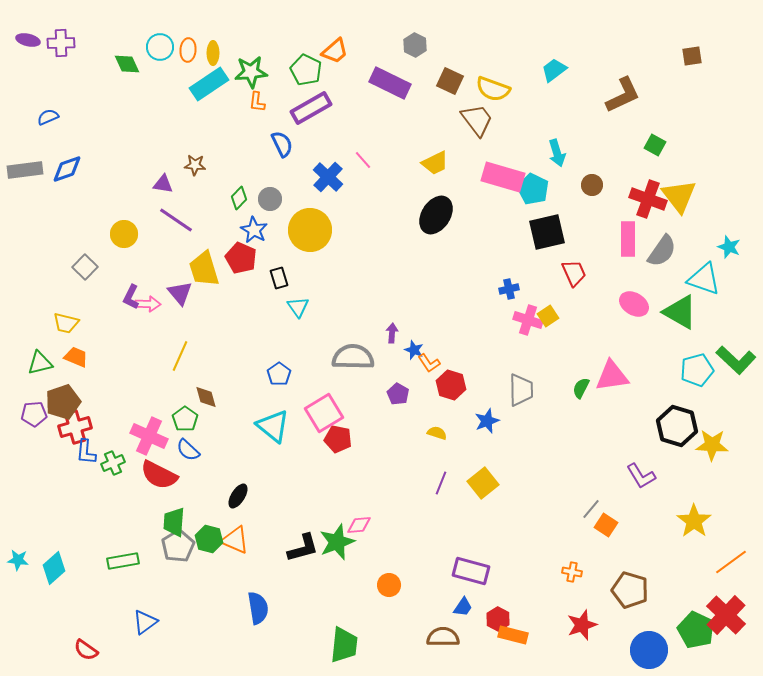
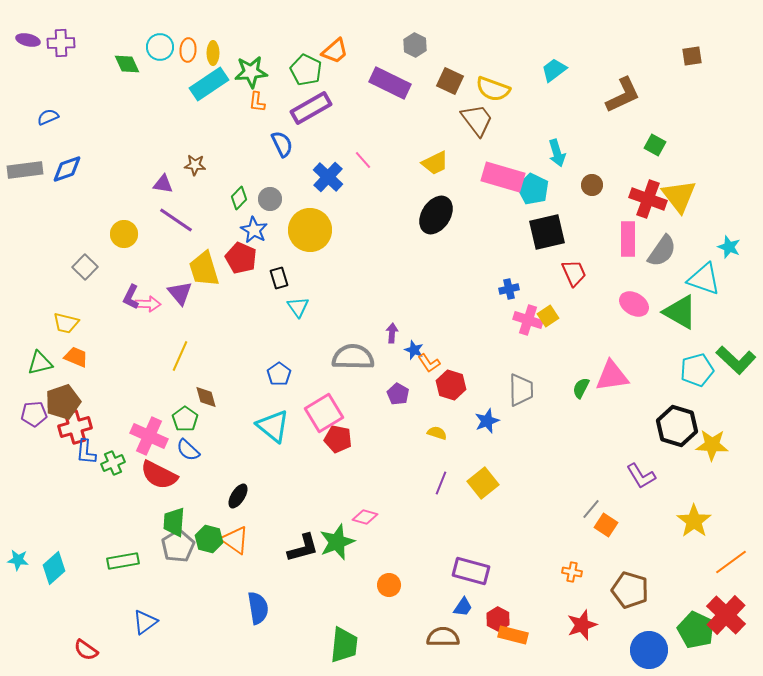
pink diamond at (359, 525): moved 6 px right, 8 px up; rotated 20 degrees clockwise
orange triangle at (235, 540): rotated 12 degrees clockwise
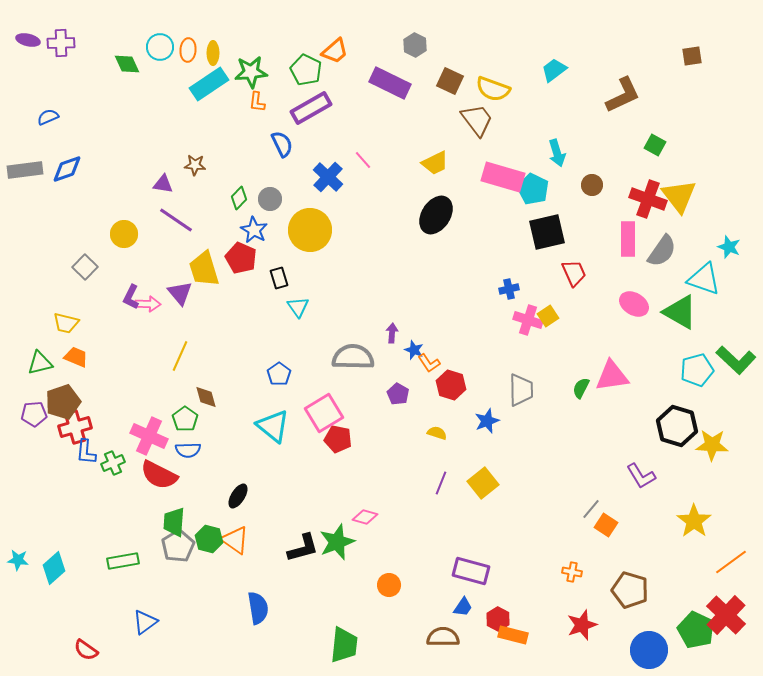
blue semicircle at (188, 450): rotated 45 degrees counterclockwise
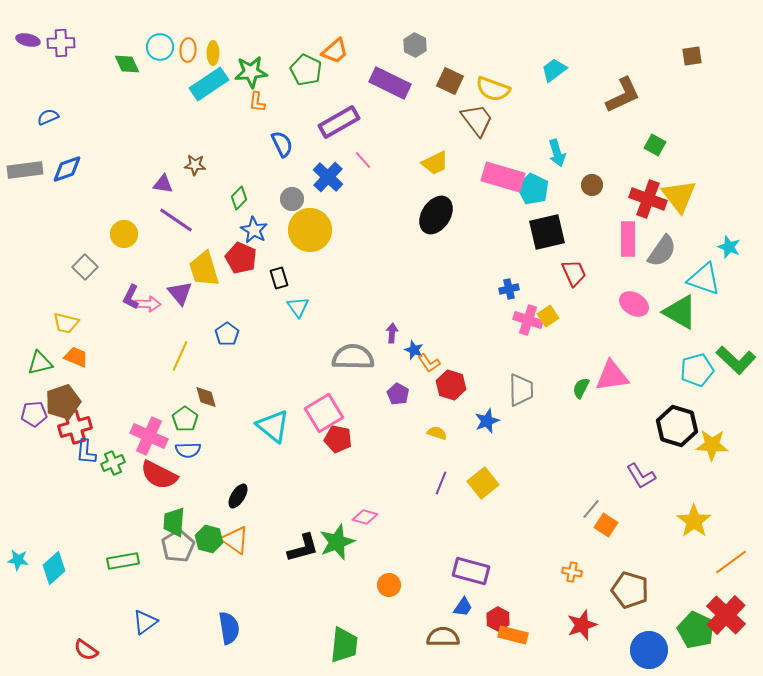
purple rectangle at (311, 108): moved 28 px right, 14 px down
gray circle at (270, 199): moved 22 px right
blue pentagon at (279, 374): moved 52 px left, 40 px up
blue semicircle at (258, 608): moved 29 px left, 20 px down
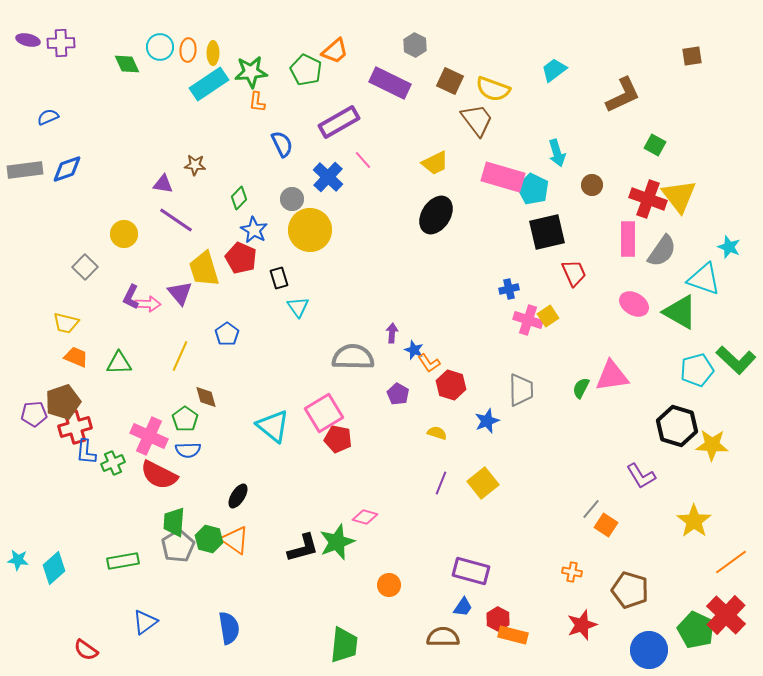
green triangle at (40, 363): moved 79 px right; rotated 12 degrees clockwise
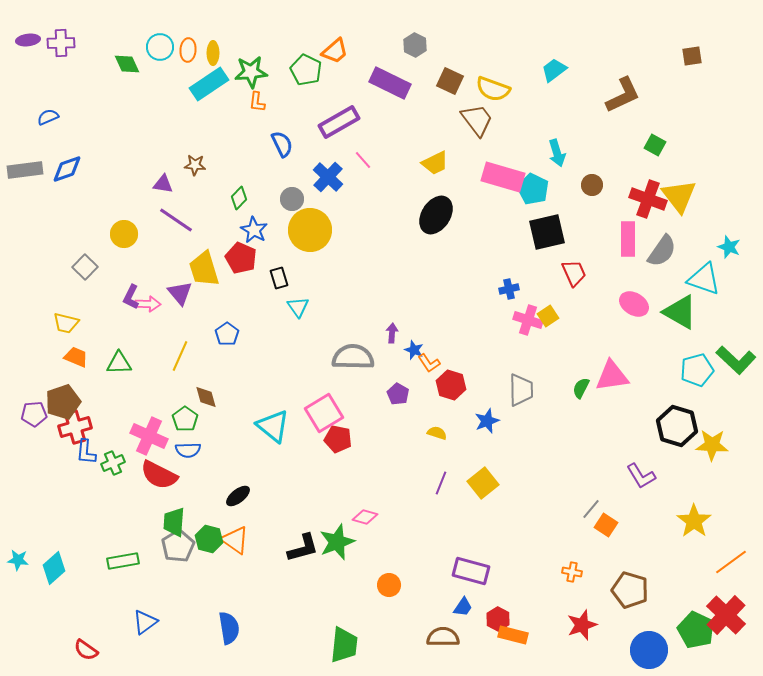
purple ellipse at (28, 40): rotated 20 degrees counterclockwise
black ellipse at (238, 496): rotated 20 degrees clockwise
